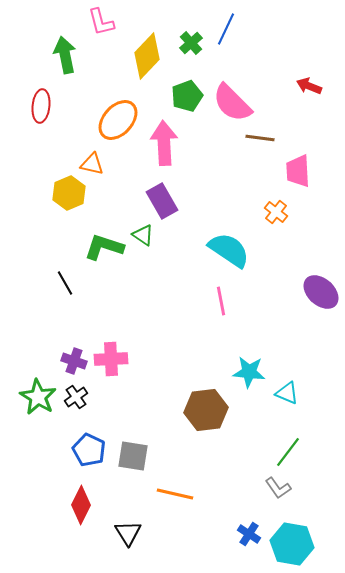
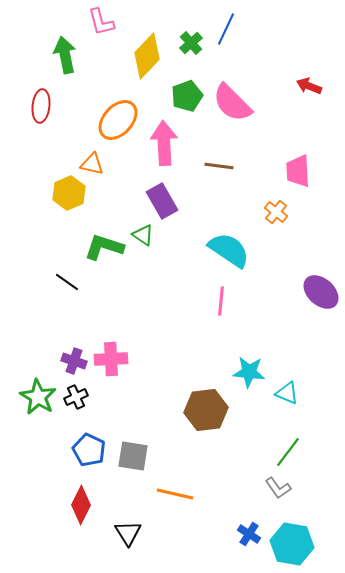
brown line: moved 41 px left, 28 px down
black line: moved 2 px right, 1 px up; rotated 25 degrees counterclockwise
pink line: rotated 16 degrees clockwise
black cross: rotated 10 degrees clockwise
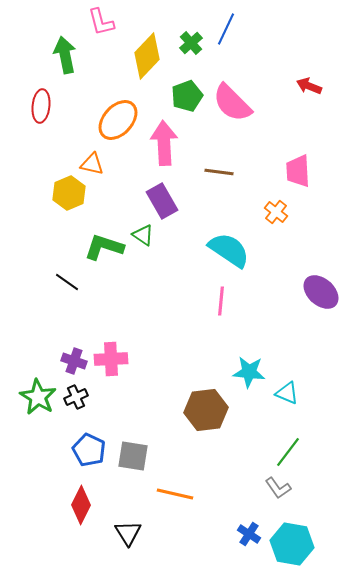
brown line: moved 6 px down
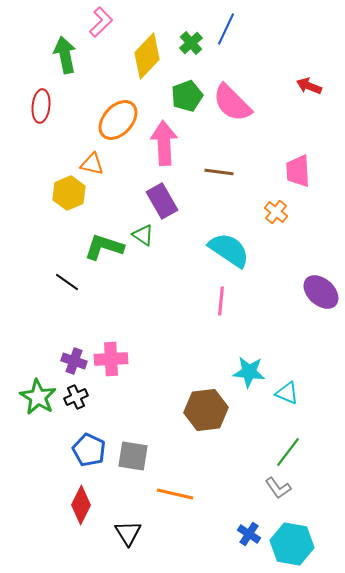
pink L-shape: rotated 120 degrees counterclockwise
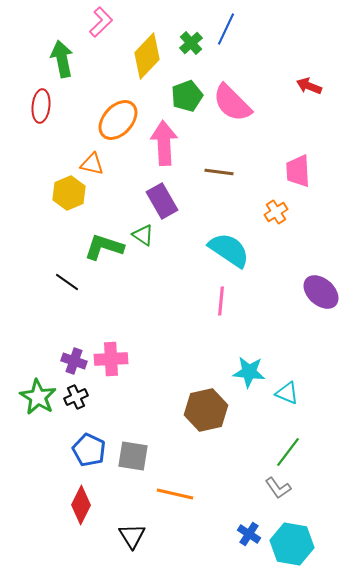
green arrow: moved 3 px left, 4 px down
orange cross: rotated 20 degrees clockwise
brown hexagon: rotated 6 degrees counterclockwise
black triangle: moved 4 px right, 3 px down
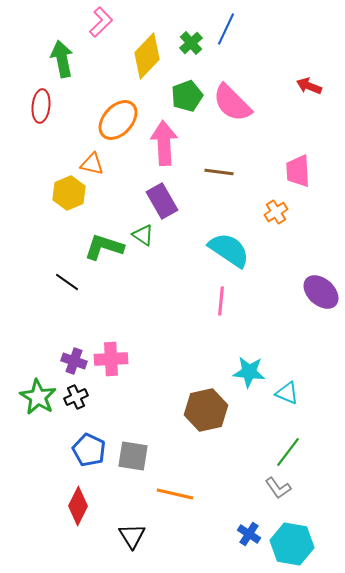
red diamond: moved 3 px left, 1 px down
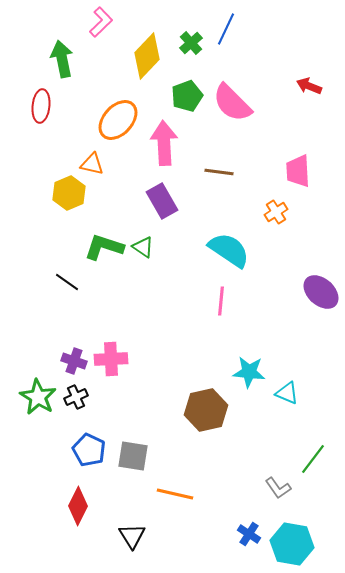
green triangle: moved 12 px down
green line: moved 25 px right, 7 px down
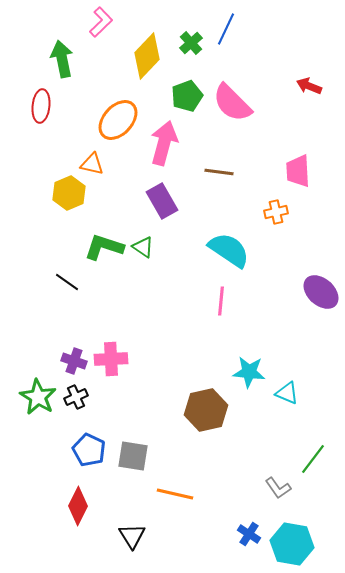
pink arrow: rotated 18 degrees clockwise
orange cross: rotated 20 degrees clockwise
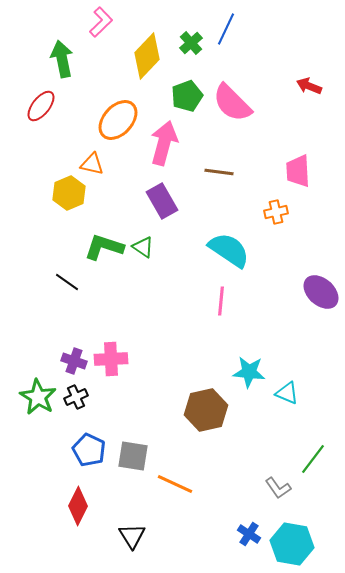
red ellipse: rotated 32 degrees clockwise
orange line: moved 10 px up; rotated 12 degrees clockwise
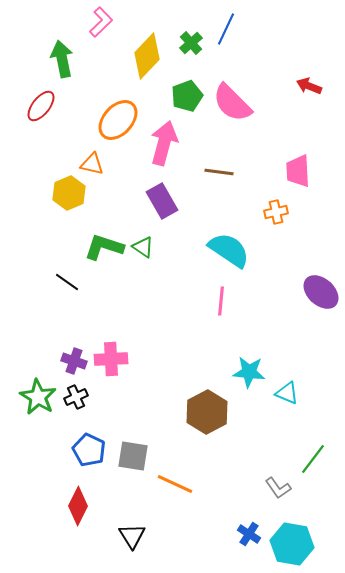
brown hexagon: moved 1 px right, 2 px down; rotated 15 degrees counterclockwise
